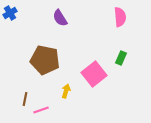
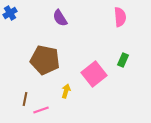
green rectangle: moved 2 px right, 2 px down
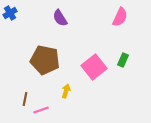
pink semicircle: rotated 30 degrees clockwise
pink square: moved 7 px up
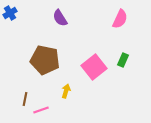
pink semicircle: moved 2 px down
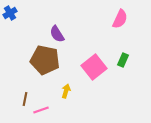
purple semicircle: moved 3 px left, 16 px down
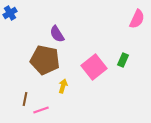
pink semicircle: moved 17 px right
yellow arrow: moved 3 px left, 5 px up
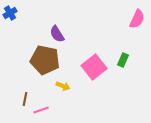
yellow arrow: rotated 96 degrees clockwise
